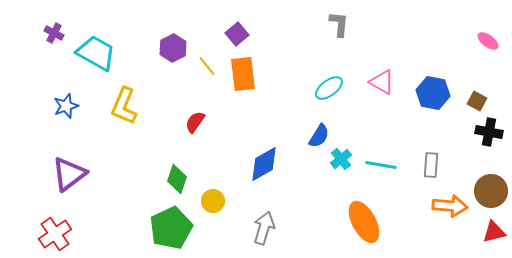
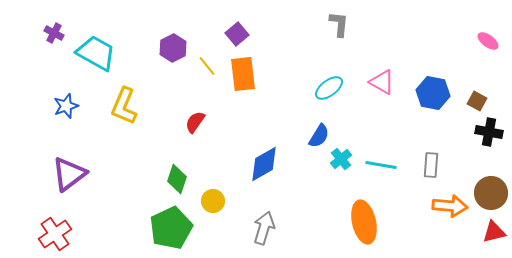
brown circle: moved 2 px down
orange ellipse: rotated 15 degrees clockwise
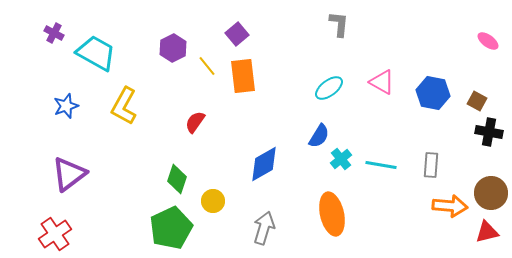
orange rectangle: moved 2 px down
yellow L-shape: rotated 6 degrees clockwise
orange ellipse: moved 32 px left, 8 px up
red triangle: moved 7 px left
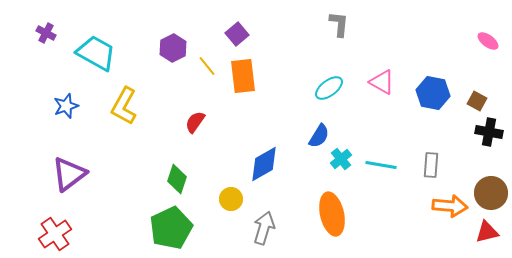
purple cross: moved 8 px left
yellow circle: moved 18 px right, 2 px up
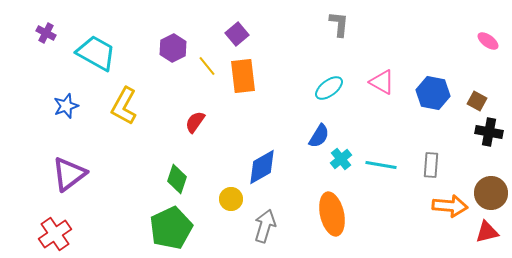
blue diamond: moved 2 px left, 3 px down
gray arrow: moved 1 px right, 2 px up
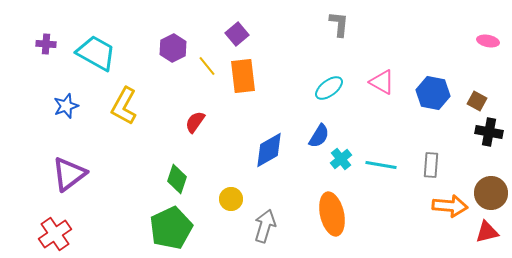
purple cross: moved 11 px down; rotated 24 degrees counterclockwise
pink ellipse: rotated 25 degrees counterclockwise
blue diamond: moved 7 px right, 17 px up
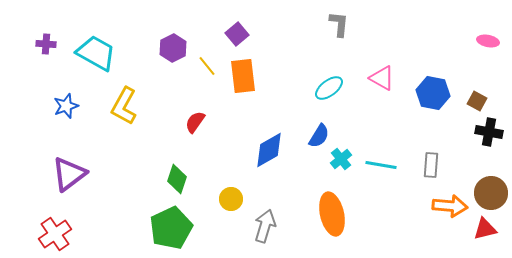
pink triangle: moved 4 px up
red triangle: moved 2 px left, 3 px up
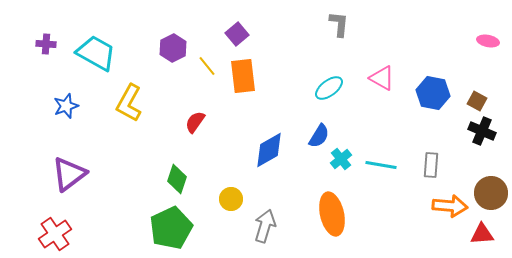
yellow L-shape: moved 5 px right, 3 px up
black cross: moved 7 px left, 1 px up; rotated 12 degrees clockwise
red triangle: moved 3 px left, 5 px down; rotated 10 degrees clockwise
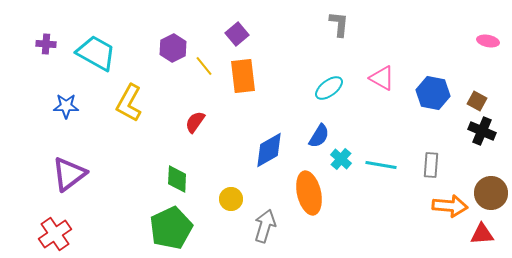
yellow line: moved 3 px left
blue star: rotated 20 degrees clockwise
cyan cross: rotated 10 degrees counterclockwise
green diamond: rotated 16 degrees counterclockwise
orange ellipse: moved 23 px left, 21 px up
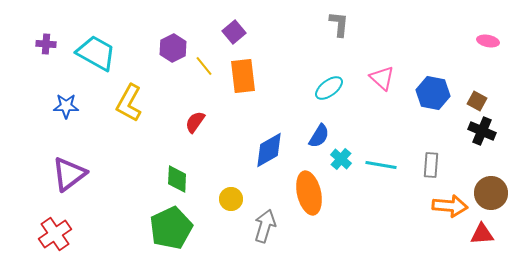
purple square: moved 3 px left, 2 px up
pink triangle: rotated 12 degrees clockwise
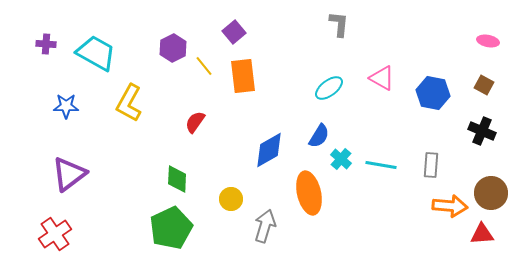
pink triangle: rotated 12 degrees counterclockwise
brown square: moved 7 px right, 16 px up
